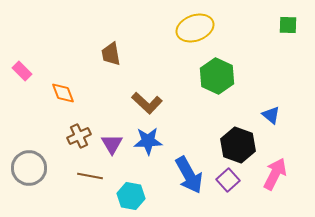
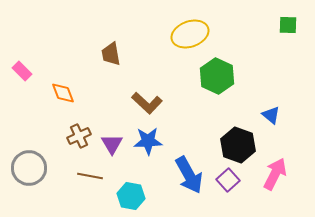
yellow ellipse: moved 5 px left, 6 px down
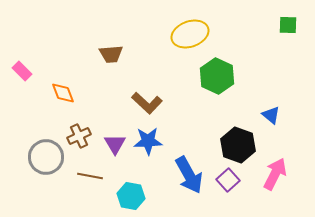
brown trapezoid: rotated 85 degrees counterclockwise
purple triangle: moved 3 px right
gray circle: moved 17 px right, 11 px up
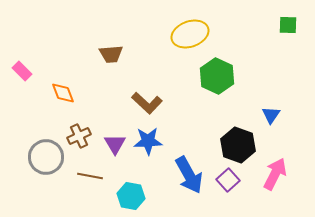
blue triangle: rotated 24 degrees clockwise
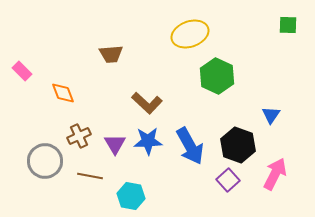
gray circle: moved 1 px left, 4 px down
blue arrow: moved 1 px right, 29 px up
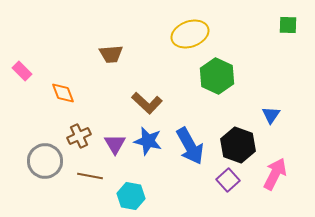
blue star: rotated 16 degrees clockwise
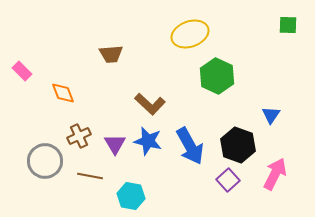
brown L-shape: moved 3 px right, 1 px down
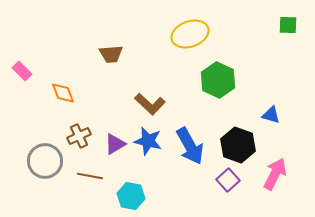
green hexagon: moved 1 px right, 4 px down
blue triangle: rotated 48 degrees counterclockwise
purple triangle: rotated 30 degrees clockwise
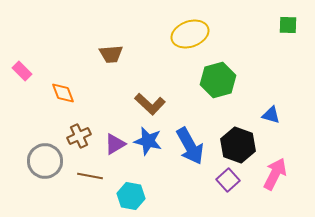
green hexagon: rotated 20 degrees clockwise
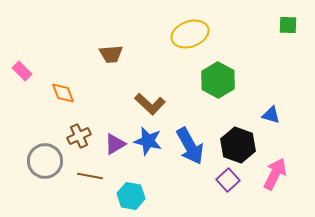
green hexagon: rotated 16 degrees counterclockwise
